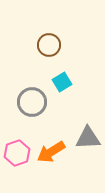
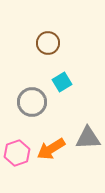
brown circle: moved 1 px left, 2 px up
orange arrow: moved 3 px up
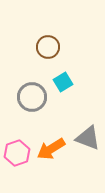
brown circle: moved 4 px down
cyan square: moved 1 px right
gray circle: moved 5 px up
gray triangle: rotated 24 degrees clockwise
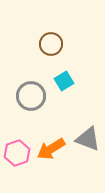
brown circle: moved 3 px right, 3 px up
cyan square: moved 1 px right, 1 px up
gray circle: moved 1 px left, 1 px up
gray triangle: moved 1 px down
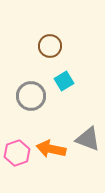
brown circle: moved 1 px left, 2 px down
orange arrow: rotated 44 degrees clockwise
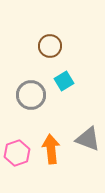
gray circle: moved 1 px up
orange arrow: rotated 72 degrees clockwise
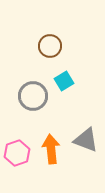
gray circle: moved 2 px right, 1 px down
gray triangle: moved 2 px left, 1 px down
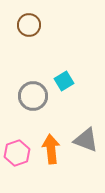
brown circle: moved 21 px left, 21 px up
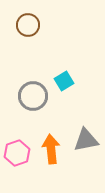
brown circle: moved 1 px left
gray triangle: rotated 32 degrees counterclockwise
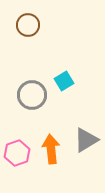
gray circle: moved 1 px left, 1 px up
gray triangle: rotated 20 degrees counterclockwise
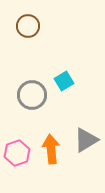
brown circle: moved 1 px down
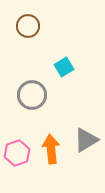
cyan square: moved 14 px up
